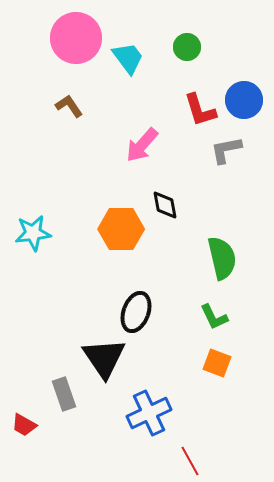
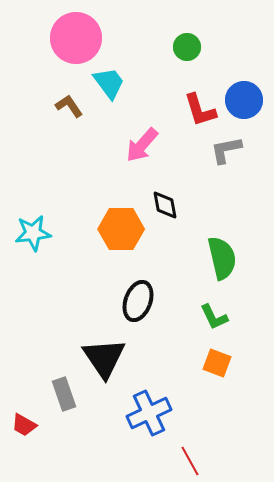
cyan trapezoid: moved 19 px left, 25 px down
black ellipse: moved 2 px right, 11 px up
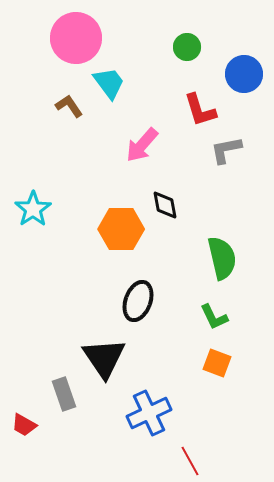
blue circle: moved 26 px up
cyan star: moved 24 px up; rotated 27 degrees counterclockwise
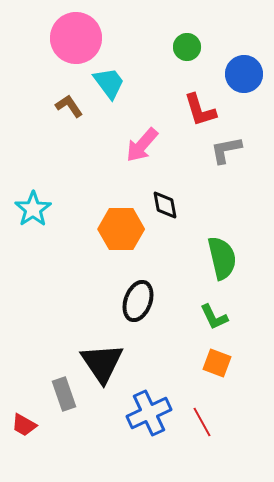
black triangle: moved 2 px left, 5 px down
red line: moved 12 px right, 39 px up
